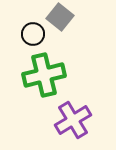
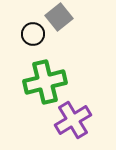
gray square: moved 1 px left; rotated 12 degrees clockwise
green cross: moved 1 px right, 7 px down
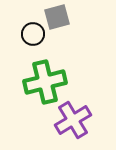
gray square: moved 2 px left; rotated 24 degrees clockwise
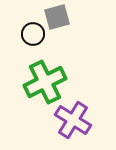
green cross: rotated 12 degrees counterclockwise
purple cross: rotated 27 degrees counterclockwise
